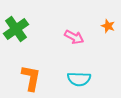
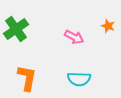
orange L-shape: moved 4 px left
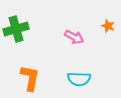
green cross: rotated 20 degrees clockwise
orange L-shape: moved 3 px right
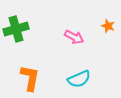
cyan semicircle: rotated 25 degrees counterclockwise
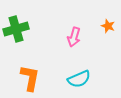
pink arrow: rotated 78 degrees clockwise
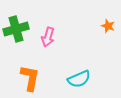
pink arrow: moved 26 px left
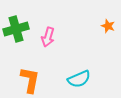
orange L-shape: moved 2 px down
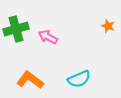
pink arrow: rotated 102 degrees clockwise
orange L-shape: rotated 64 degrees counterclockwise
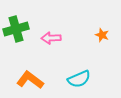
orange star: moved 6 px left, 9 px down
pink arrow: moved 3 px right, 1 px down; rotated 30 degrees counterclockwise
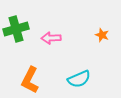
orange L-shape: rotated 100 degrees counterclockwise
